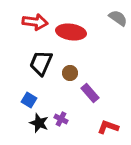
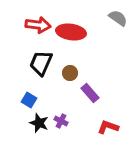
red arrow: moved 3 px right, 3 px down
purple cross: moved 2 px down
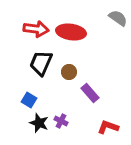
red arrow: moved 2 px left, 4 px down
brown circle: moved 1 px left, 1 px up
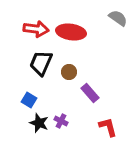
red L-shape: rotated 55 degrees clockwise
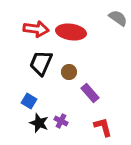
blue square: moved 1 px down
red L-shape: moved 5 px left
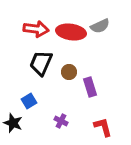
gray semicircle: moved 18 px left, 8 px down; rotated 120 degrees clockwise
purple rectangle: moved 6 px up; rotated 24 degrees clockwise
blue square: rotated 28 degrees clockwise
black star: moved 26 px left
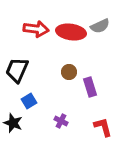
black trapezoid: moved 24 px left, 7 px down
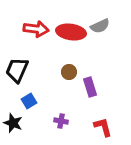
purple cross: rotated 16 degrees counterclockwise
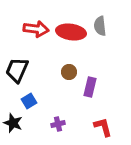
gray semicircle: rotated 108 degrees clockwise
purple rectangle: rotated 30 degrees clockwise
purple cross: moved 3 px left, 3 px down; rotated 24 degrees counterclockwise
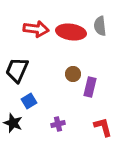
brown circle: moved 4 px right, 2 px down
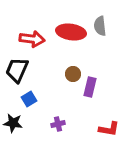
red arrow: moved 4 px left, 10 px down
blue square: moved 2 px up
black star: rotated 12 degrees counterclockwise
red L-shape: moved 6 px right, 2 px down; rotated 115 degrees clockwise
